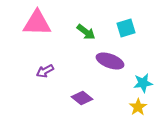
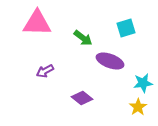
green arrow: moved 3 px left, 6 px down
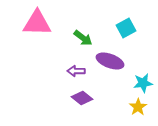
cyan square: rotated 12 degrees counterclockwise
purple arrow: moved 31 px right; rotated 30 degrees clockwise
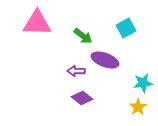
green arrow: moved 2 px up
purple ellipse: moved 5 px left, 1 px up
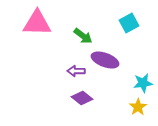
cyan square: moved 3 px right, 5 px up
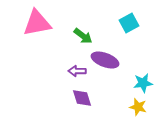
pink triangle: rotated 12 degrees counterclockwise
purple arrow: moved 1 px right
purple diamond: rotated 35 degrees clockwise
yellow star: rotated 24 degrees counterclockwise
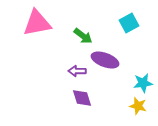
yellow star: moved 1 px up
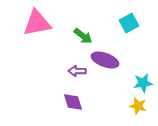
purple diamond: moved 9 px left, 4 px down
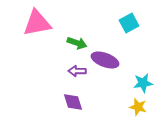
green arrow: moved 6 px left, 7 px down; rotated 18 degrees counterclockwise
yellow star: moved 1 px down
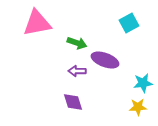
yellow star: rotated 18 degrees counterclockwise
